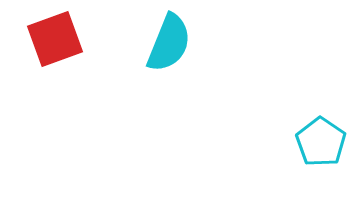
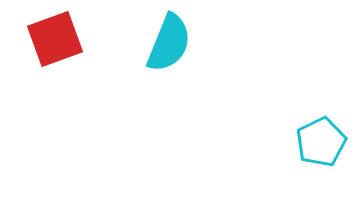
cyan pentagon: rotated 12 degrees clockwise
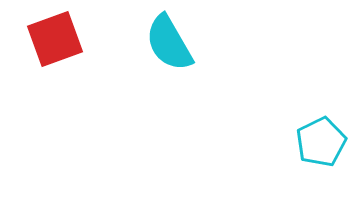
cyan semicircle: rotated 128 degrees clockwise
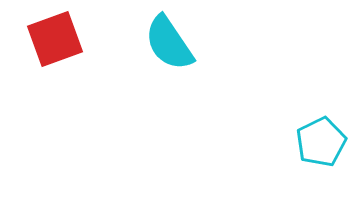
cyan semicircle: rotated 4 degrees counterclockwise
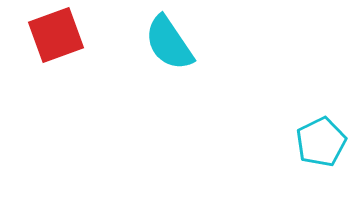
red square: moved 1 px right, 4 px up
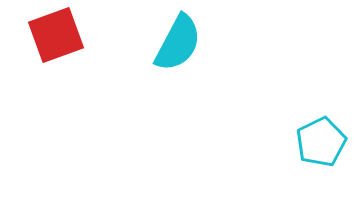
cyan semicircle: moved 9 px right; rotated 118 degrees counterclockwise
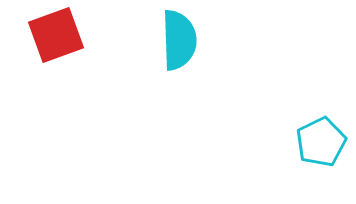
cyan semicircle: moved 1 px right, 3 px up; rotated 30 degrees counterclockwise
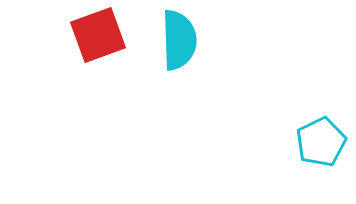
red square: moved 42 px right
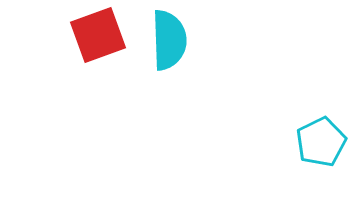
cyan semicircle: moved 10 px left
